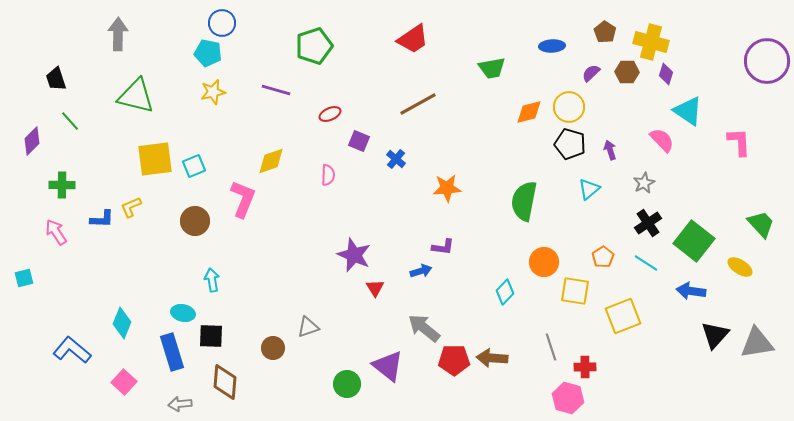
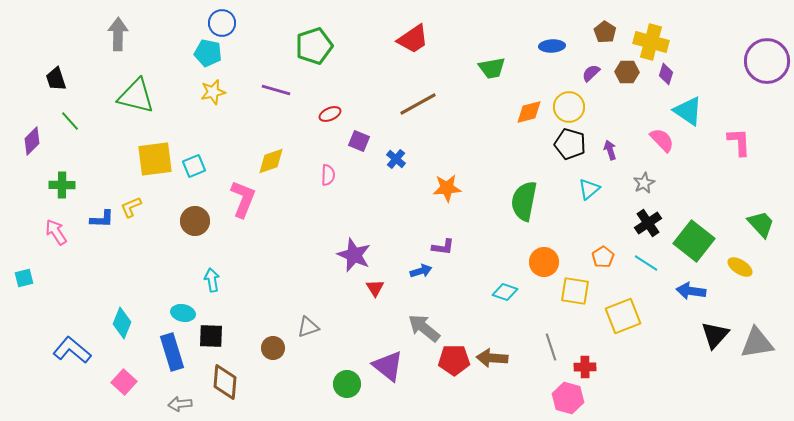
cyan diamond at (505, 292): rotated 65 degrees clockwise
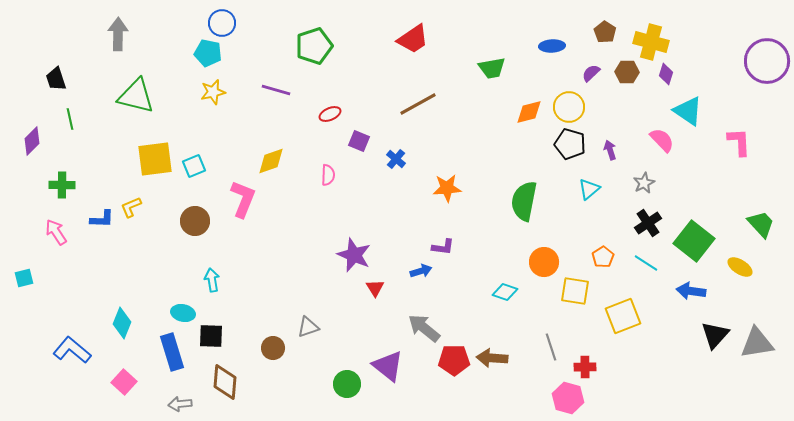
green line at (70, 121): moved 2 px up; rotated 30 degrees clockwise
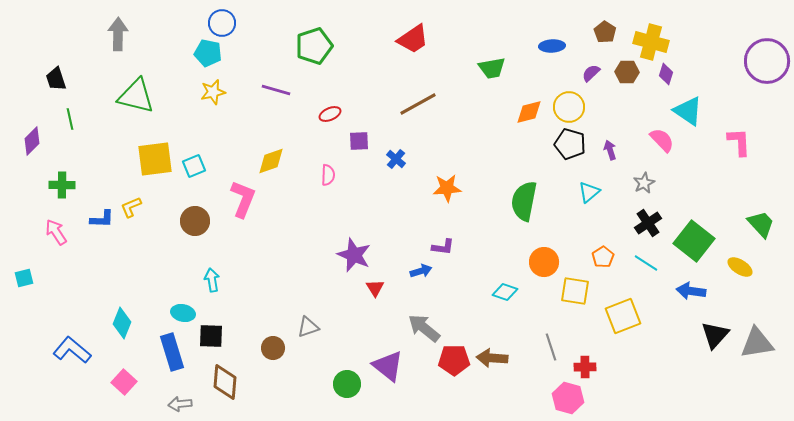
purple square at (359, 141): rotated 25 degrees counterclockwise
cyan triangle at (589, 189): moved 3 px down
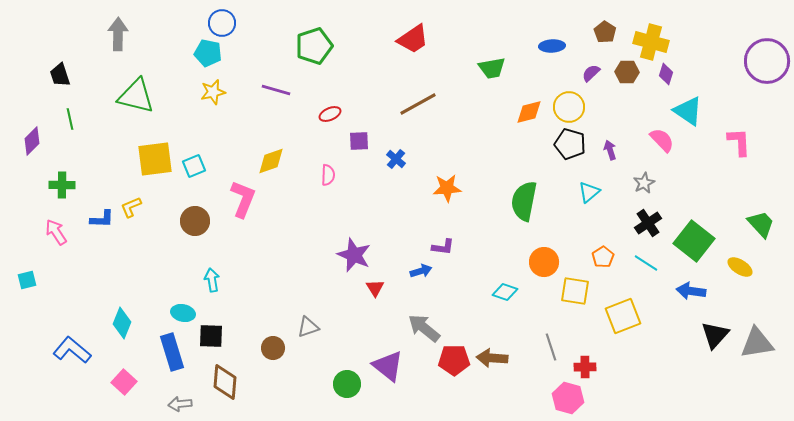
black trapezoid at (56, 79): moved 4 px right, 4 px up
cyan square at (24, 278): moved 3 px right, 2 px down
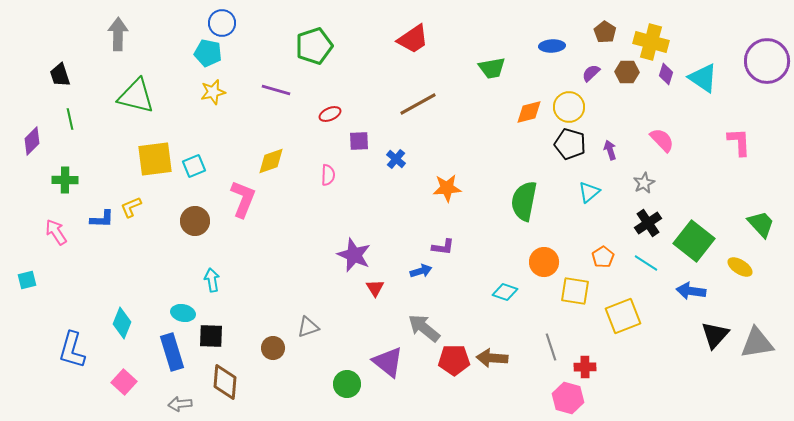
cyan triangle at (688, 111): moved 15 px right, 33 px up
green cross at (62, 185): moved 3 px right, 5 px up
blue L-shape at (72, 350): rotated 114 degrees counterclockwise
purple triangle at (388, 366): moved 4 px up
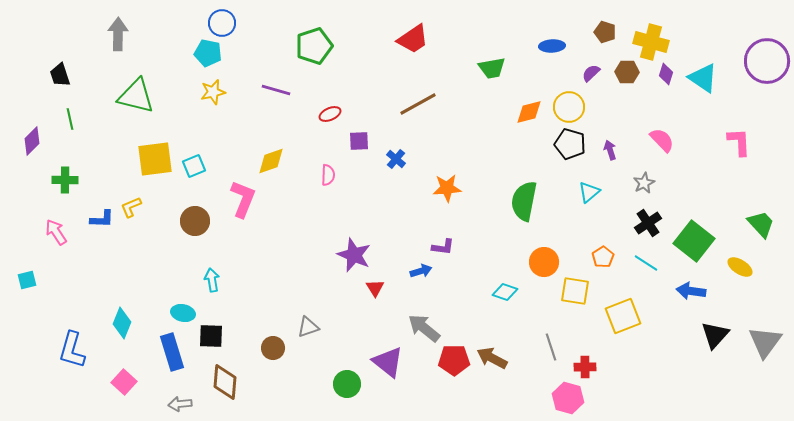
brown pentagon at (605, 32): rotated 15 degrees counterclockwise
gray triangle at (757, 343): moved 8 px right, 1 px up; rotated 45 degrees counterclockwise
brown arrow at (492, 358): rotated 24 degrees clockwise
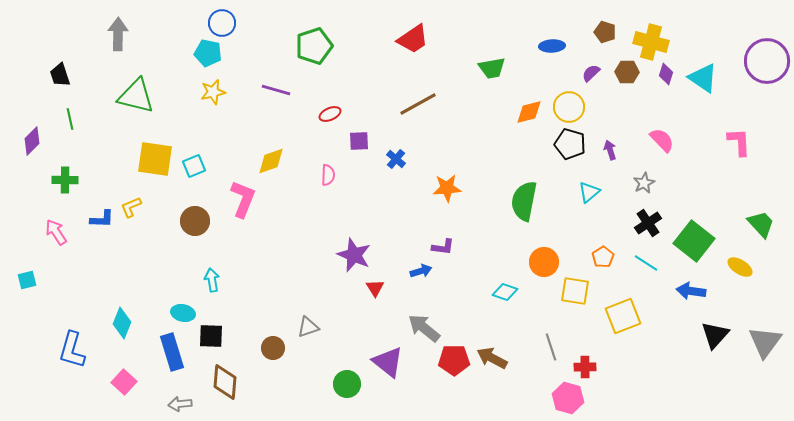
yellow square at (155, 159): rotated 15 degrees clockwise
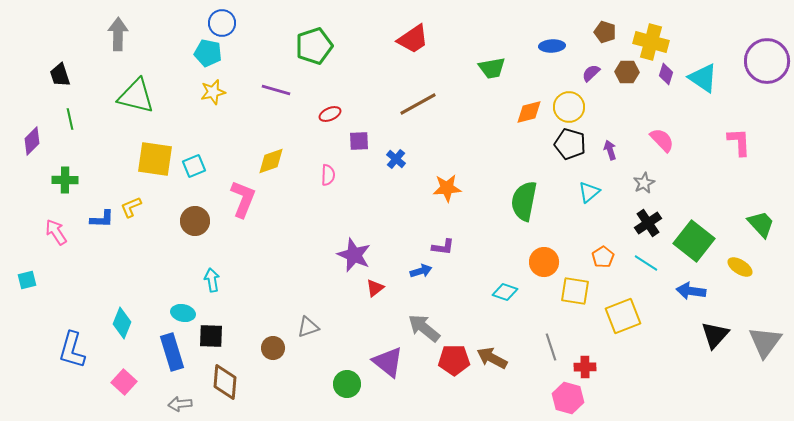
red triangle at (375, 288): rotated 24 degrees clockwise
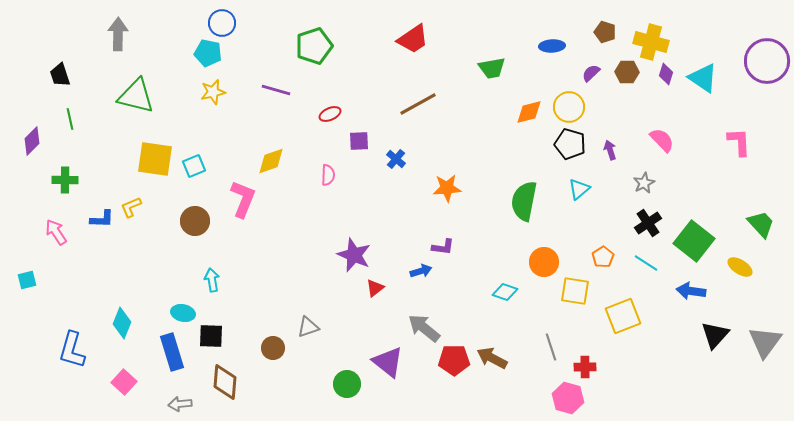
cyan triangle at (589, 192): moved 10 px left, 3 px up
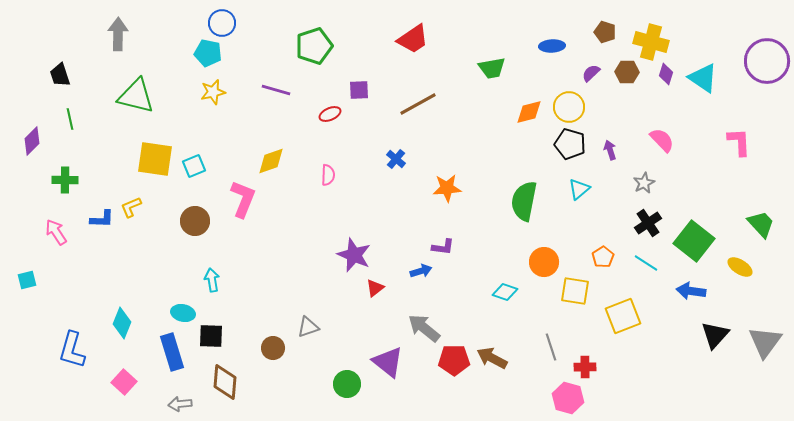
purple square at (359, 141): moved 51 px up
